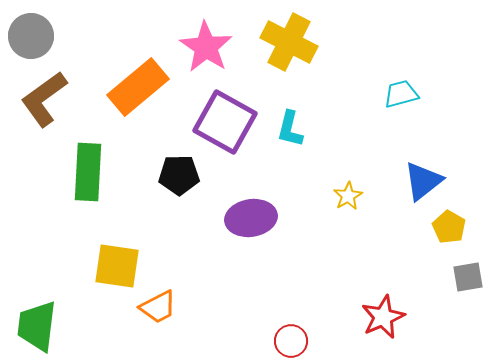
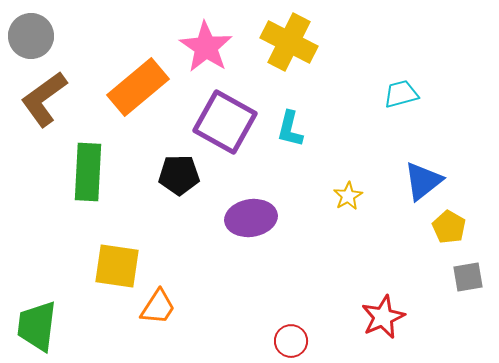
orange trapezoid: rotated 30 degrees counterclockwise
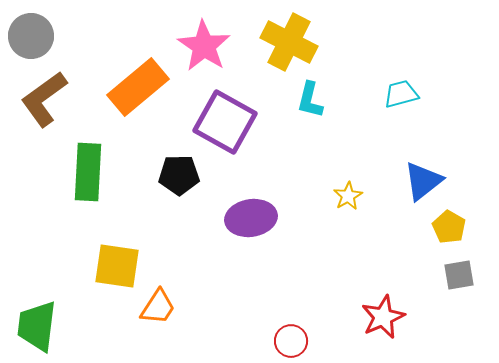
pink star: moved 2 px left, 1 px up
cyan L-shape: moved 20 px right, 29 px up
gray square: moved 9 px left, 2 px up
